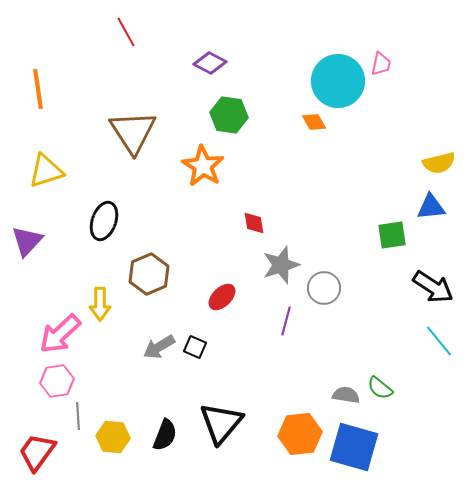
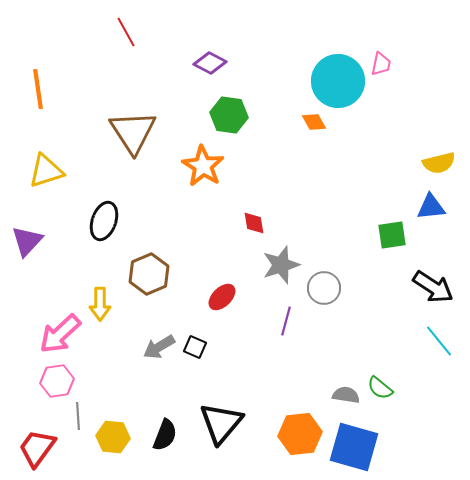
red trapezoid: moved 4 px up
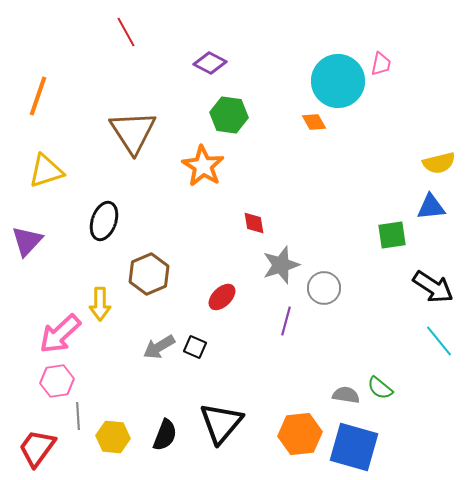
orange line: moved 7 px down; rotated 27 degrees clockwise
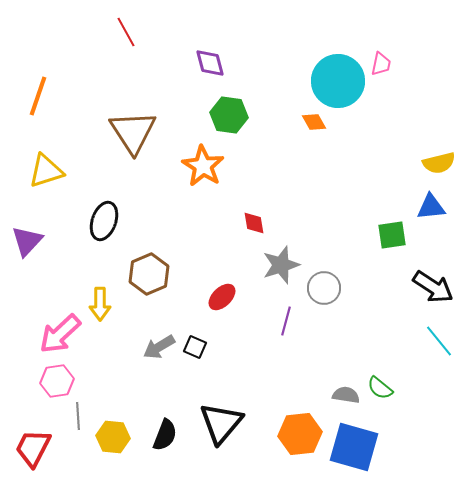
purple diamond: rotated 48 degrees clockwise
red trapezoid: moved 4 px left; rotated 9 degrees counterclockwise
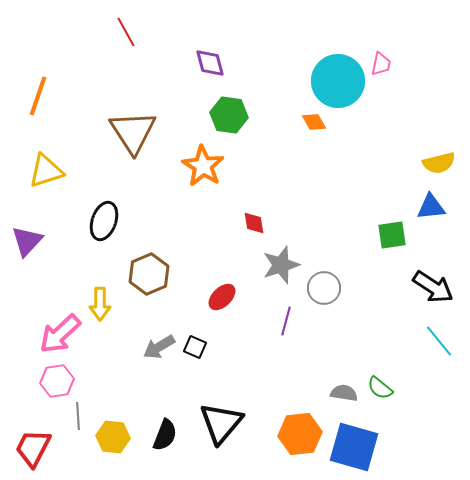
gray semicircle: moved 2 px left, 2 px up
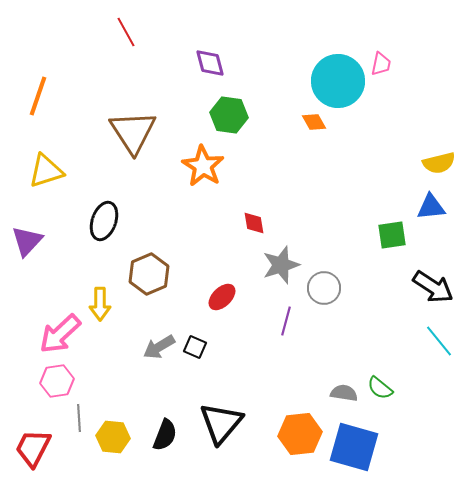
gray line: moved 1 px right, 2 px down
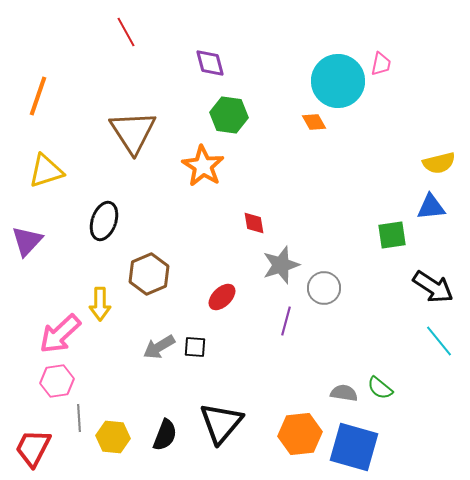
black square: rotated 20 degrees counterclockwise
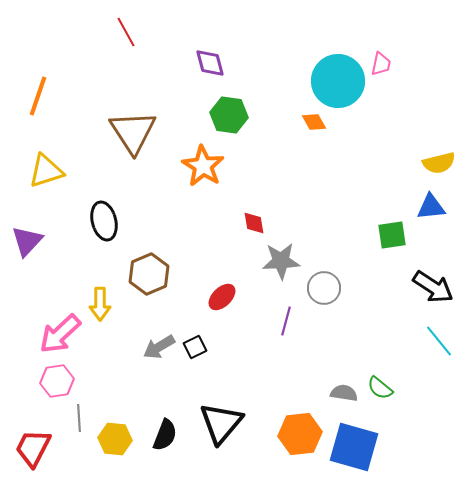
black ellipse: rotated 33 degrees counterclockwise
gray star: moved 4 px up; rotated 15 degrees clockwise
black square: rotated 30 degrees counterclockwise
yellow hexagon: moved 2 px right, 2 px down
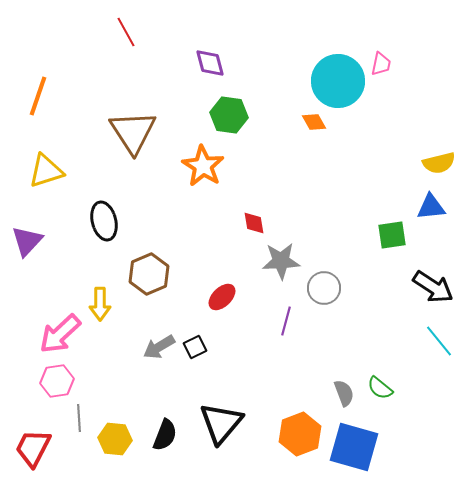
gray semicircle: rotated 60 degrees clockwise
orange hexagon: rotated 15 degrees counterclockwise
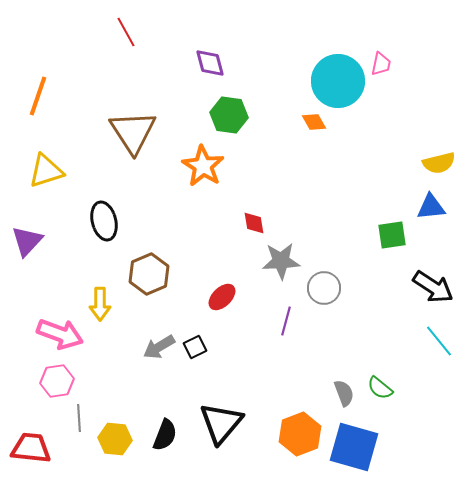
pink arrow: rotated 117 degrees counterclockwise
red trapezoid: moved 2 px left; rotated 69 degrees clockwise
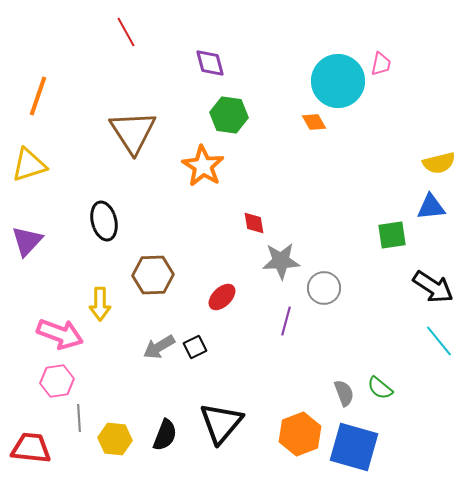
yellow triangle: moved 17 px left, 6 px up
brown hexagon: moved 4 px right, 1 px down; rotated 21 degrees clockwise
